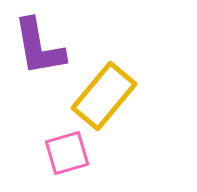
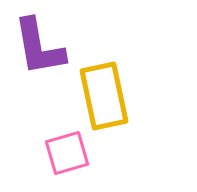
yellow rectangle: rotated 52 degrees counterclockwise
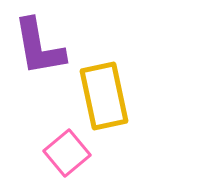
pink square: rotated 24 degrees counterclockwise
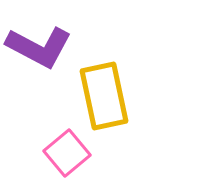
purple L-shape: rotated 52 degrees counterclockwise
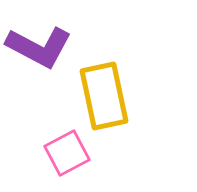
pink square: rotated 12 degrees clockwise
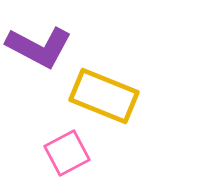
yellow rectangle: rotated 56 degrees counterclockwise
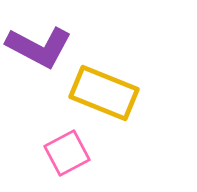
yellow rectangle: moved 3 px up
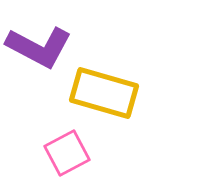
yellow rectangle: rotated 6 degrees counterclockwise
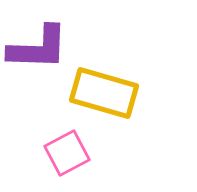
purple L-shape: moved 1 px left, 1 px down; rotated 26 degrees counterclockwise
